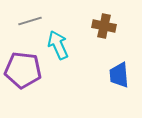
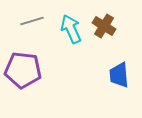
gray line: moved 2 px right
brown cross: rotated 20 degrees clockwise
cyan arrow: moved 13 px right, 16 px up
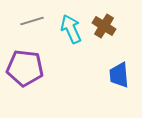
purple pentagon: moved 2 px right, 2 px up
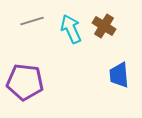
purple pentagon: moved 14 px down
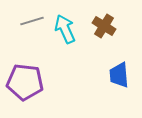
cyan arrow: moved 6 px left
